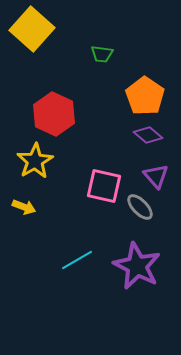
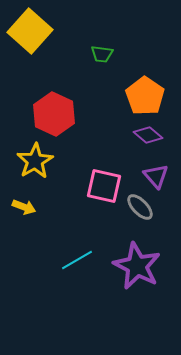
yellow square: moved 2 px left, 2 px down
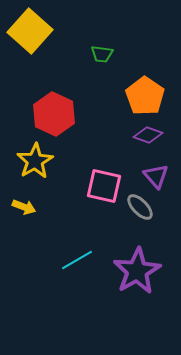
purple diamond: rotated 20 degrees counterclockwise
purple star: moved 5 px down; rotated 15 degrees clockwise
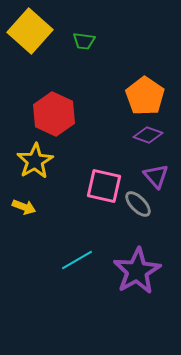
green trapezoid: moved 18 px left, 13 px up
gray ellipse: moved 2 px left, 3 px up
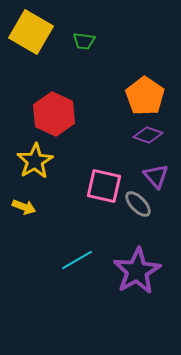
yellow square: moved 1 px right, 1 px down; rotated 12 degrees counterclockwise
